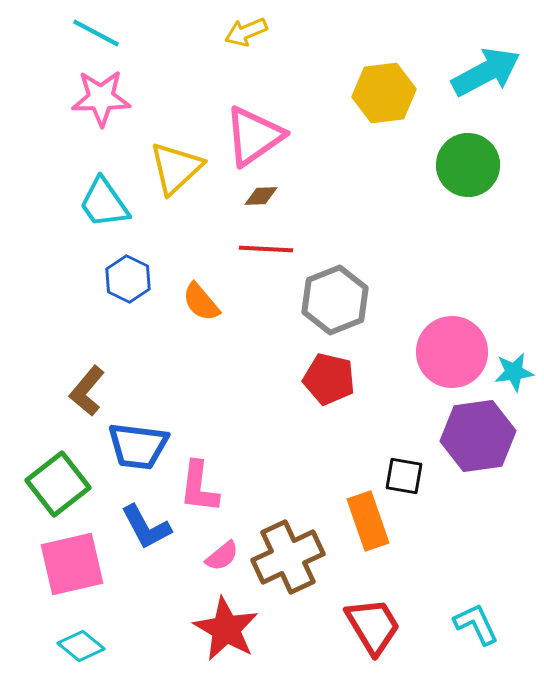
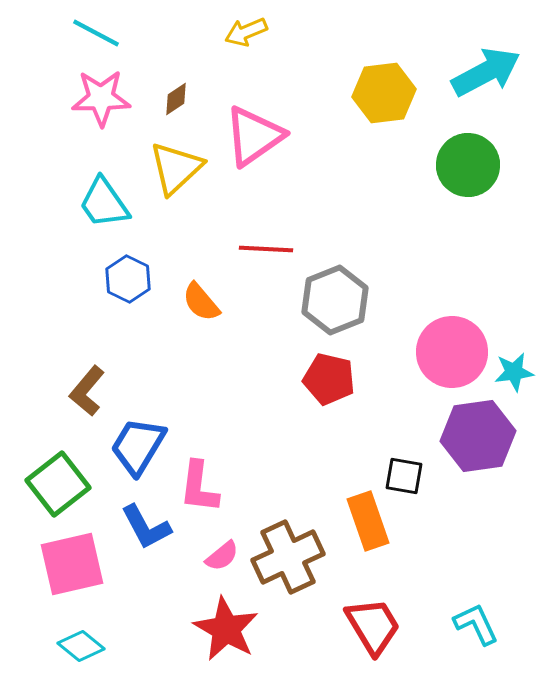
brown diamond: moved 85 px left, 97 px up; rotated 32 degrees counterclockwise
blue trapezoid: rotated 114 degrees clockwise
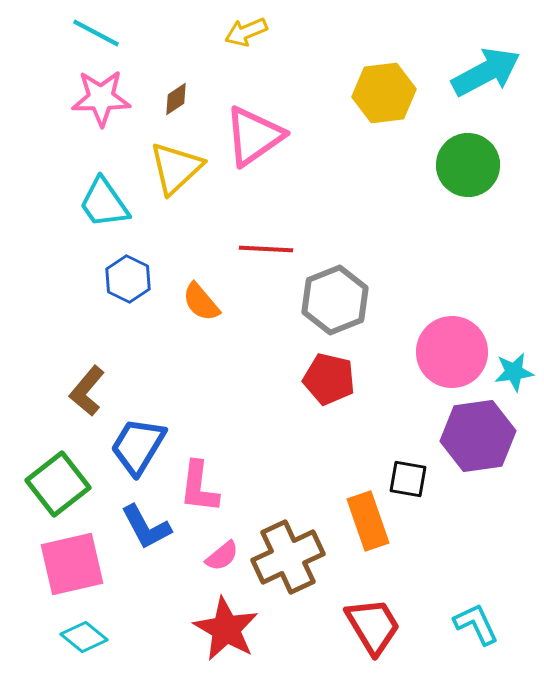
black square: moved 4 px right, 3 px down
cyan diamond: moved 3 px right, 9 px up
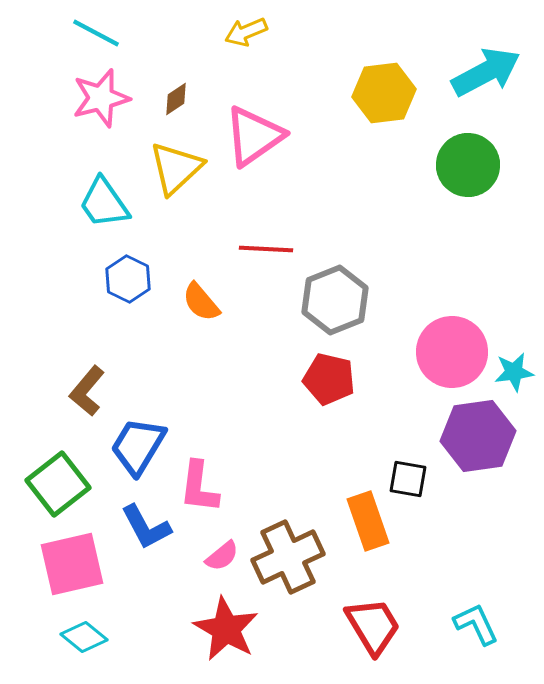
pink star: rotated 14 degrees counterclockwise
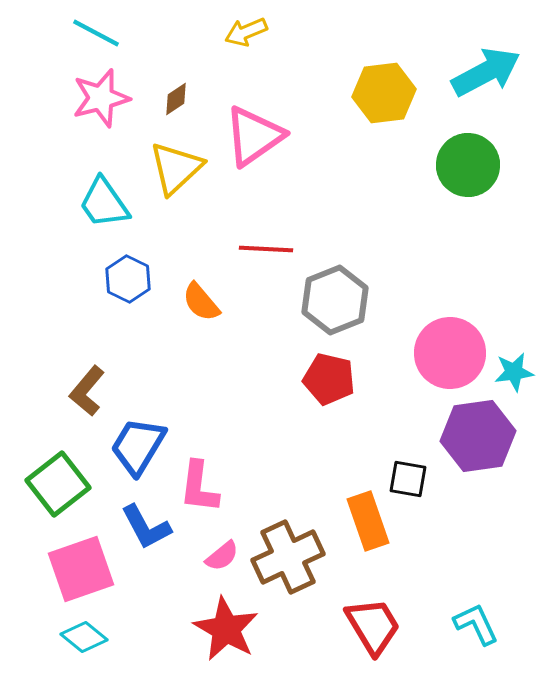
pink circle: moved 2 px left, 1 px down
pink square: moved 9 px right, 5 px down; rotated 6 degrees counterclockwise
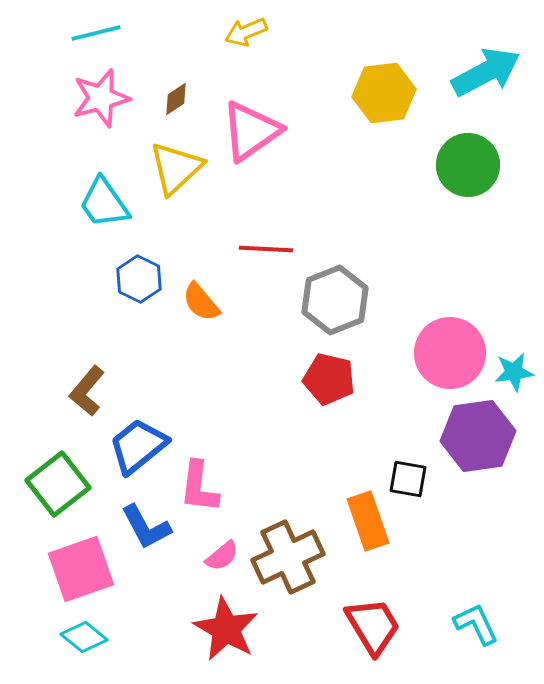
cyan line: rotated 42 degrees counterclockwise
pink triangle: moved 3 px left, 5 px up
blue hexagon: moved 11 px right
blue trapezoid: rotated 20 degrees clockwise
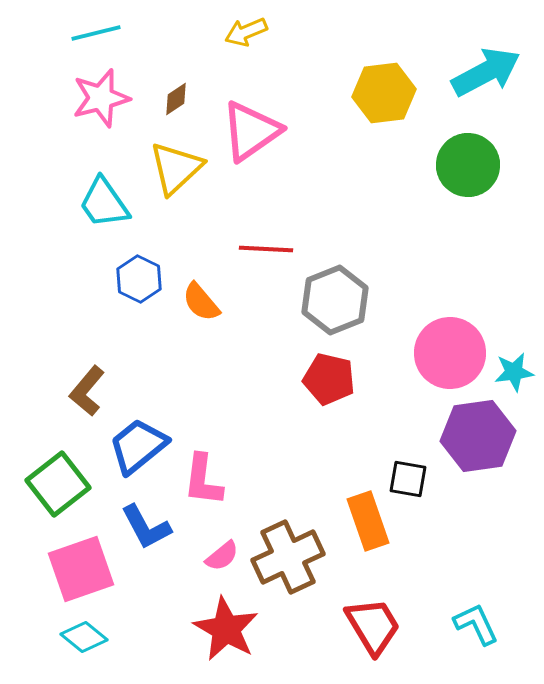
pink L-shape: moved 4 px right, 7 px up
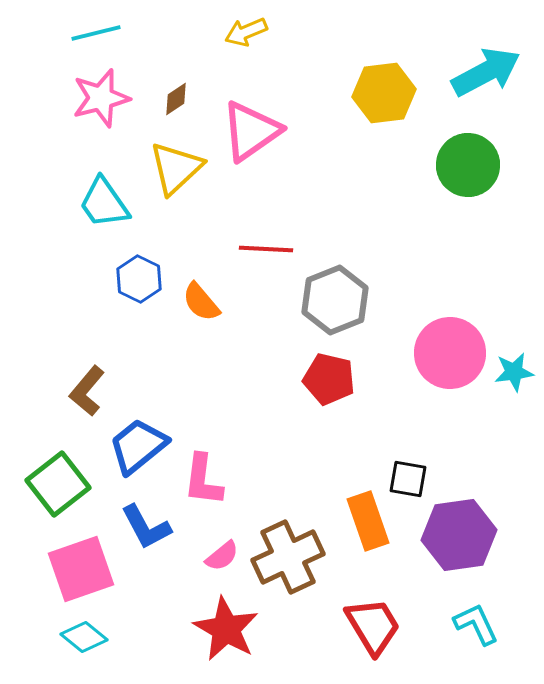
purple hexagon: moved 19 px left, 99 px down
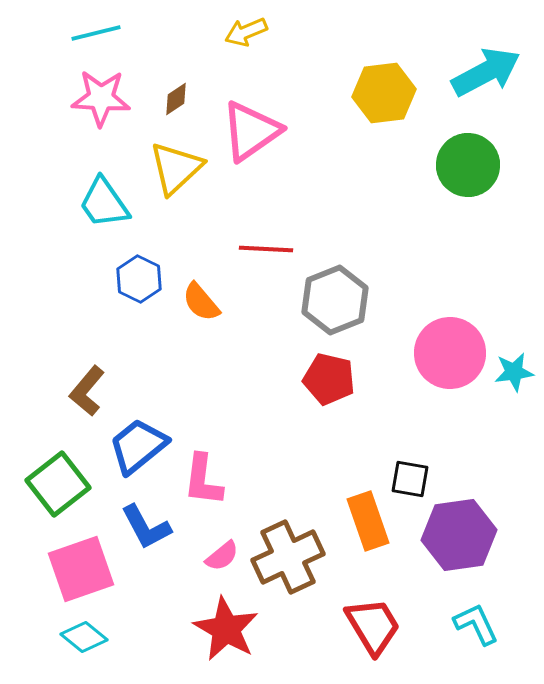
pink star: rotated 18 degrees clockwise
black square: moved 2 px right
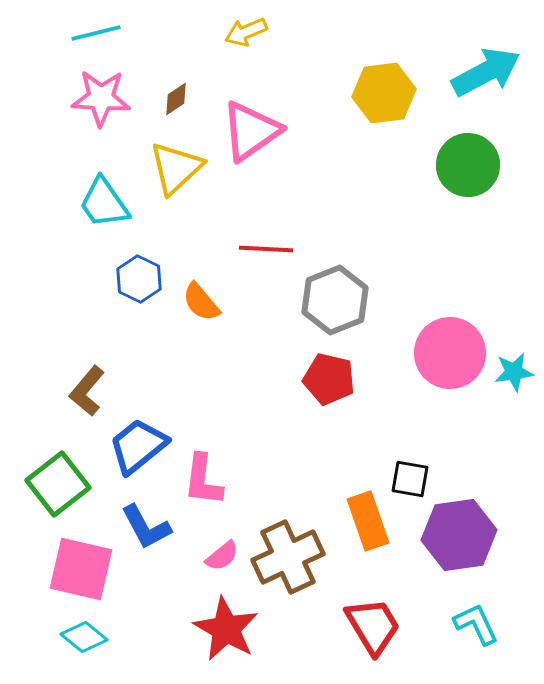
pink square: rotated 32 degrees clockwise
